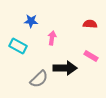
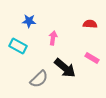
blue star: moved 2 px left
pink arrow: moved 1 px right
pink rectangle: moved 1 px right, 2 px down
black arrow: rotated 40 degrees clockwise
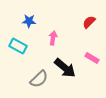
red semicircle: moved 1 px left, 2 px up; rotated 48 degrees counterclockwise
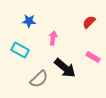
cyan rectangle: moved 2 px right, 4 px down
pink rectangle: moved 1 px right, 1 px up
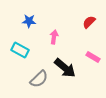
pink arrow: moved 1 px right, 1 px up
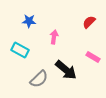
black arrow: moved 1 px right, 2 px down
